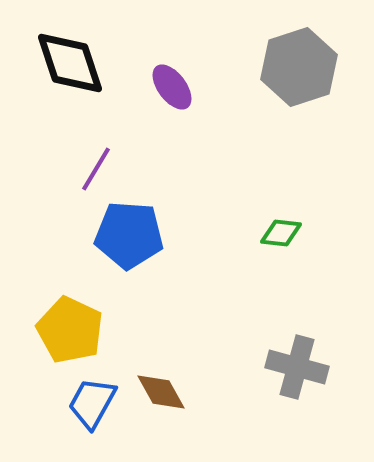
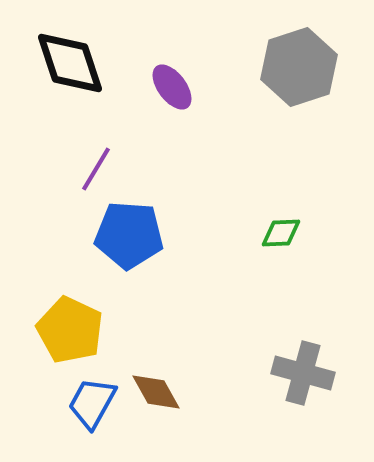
green diamond: rotated 9 degrees counterclockwise
gray cross: moved 6 px right, 6 px down
brown diamond: moved 5 px left
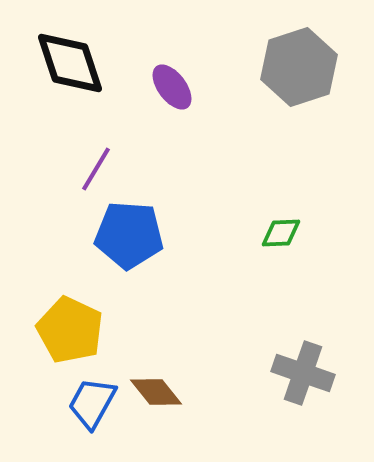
gray cross: rotated 4 degrees clockwise
brown diamond: rotated 10 degrees counterclockwise
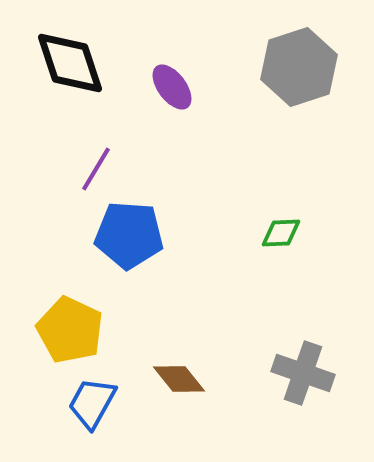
brown diamond: moved 23 px right, 13 px up
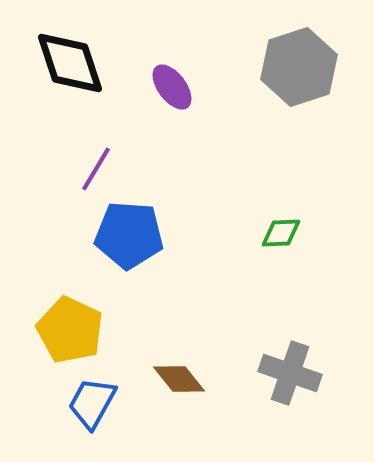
gray cross: moved 13 px left
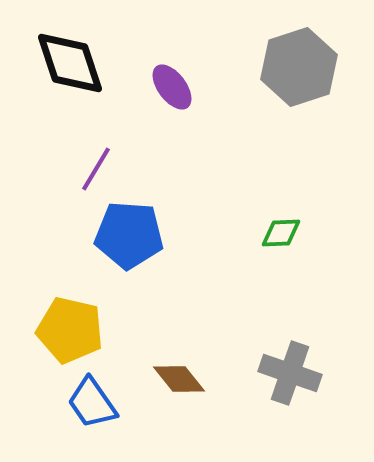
yellow pentagon: rotated 12 degrees counterclockwise
blue trapezoid: rotated 64 degrees counterclockwise
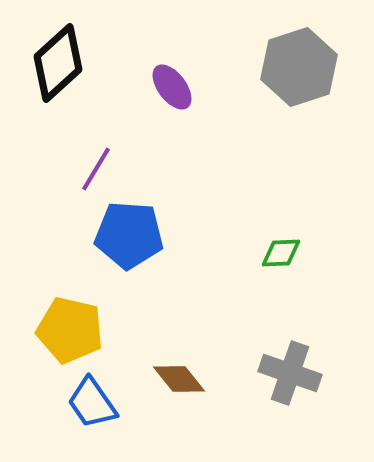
black diamond: moved 12 px left; rotated 66 degrees clockwise
green diamond: moved 20 px down
